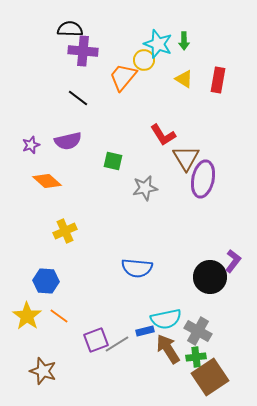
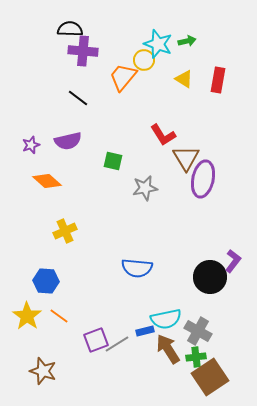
green arrow: moved 3 px right; rotated 102 degrees counterclockwise
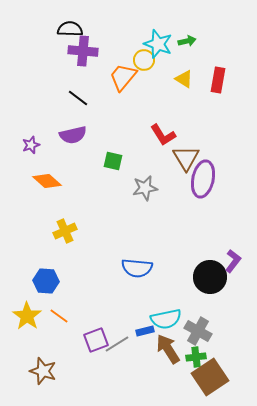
purple semicircle: moved 5 px right, 6 px up
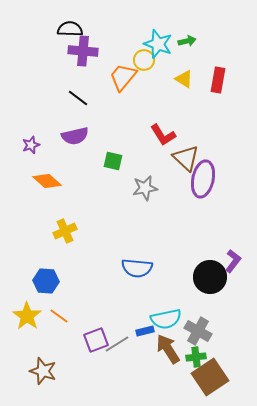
purple semicircle: moved 2 px right, 1 px down
brown triangle: rotated 16 degrees counterclockwise
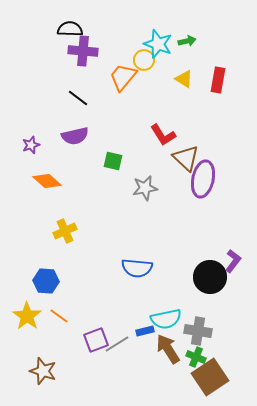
gray cross: rotated 20 degrees counterclockwise
green cross: rotated 30 degrees clockwise
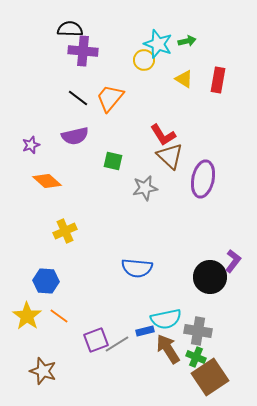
orange trapezoid: moved 13 px left, 21 px down
brown triangle: moved 16 px left, 2 px up
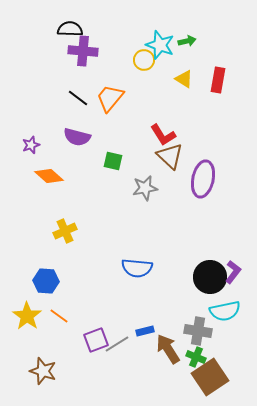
cyan star: moved 2 px right, 1 px down
purple semicircle: moved 2 px right, 1 px down; rotated 28 degrees clockwise
orange diamond: moved 2 px right, 5 px up
purple L-shape: moved 11 px down
cyan semicircle: moved 59 px right, 8 px up
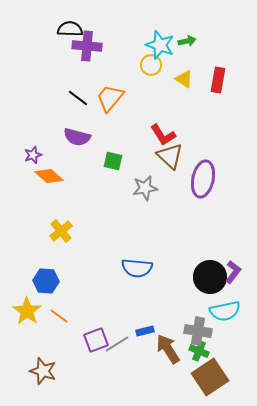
purple cross: moved 4 px right, 5 px up
yellow circle: moved 7 px right, 5 px down
purple star: moved 2 px right, 10 px down
yellow cross: moved 4 px left; rotated 15 degrees counterclockwise
yellow star: moved 5 px up
green cross: moved 3 px right, 6 px up
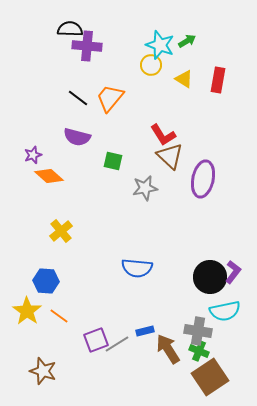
green arrow: rotated 18 degrees counterclockwise
